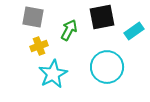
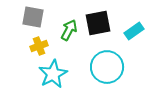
black square: moved 4 px left, 6 px down
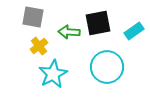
green arrow: moved 2 px down; rotated 115 degrees counterclockwise
yellow cross: rotated 18 degrees counterclockwise
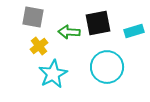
cyan rectangle: rotated 18 degrees clockwise
